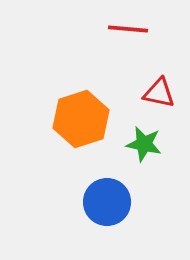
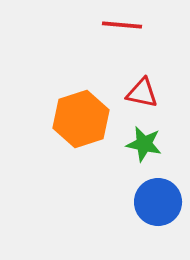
red line: moved 6 px left, 4 px up
red triangle: moved 17 px left
blue circle: moved 51 px right
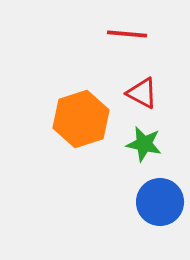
red line: moved 5 px right, 9 px down
red triangle: rotated 16 degrees clockwise
blue circle: moved 2 px right
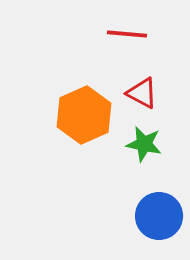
orange hexagon: moved 3 px right, 4 px up; rotated 6 degrees counterclockwise
blue circle: moved 1 px left, 14 px down
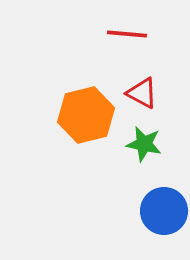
orange hexagon: moved 2 px right; rotated 10 degrees clockwise
blue circle: moved 5 px right, 5 px up
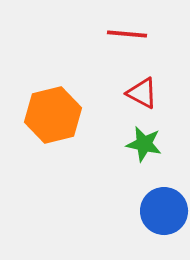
orange hexagon: moved 33 px left
